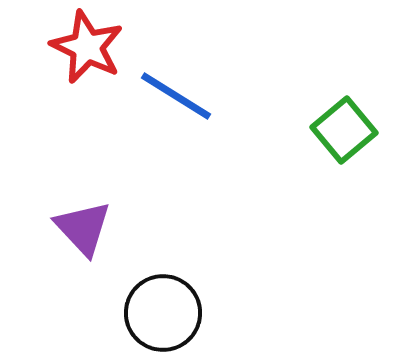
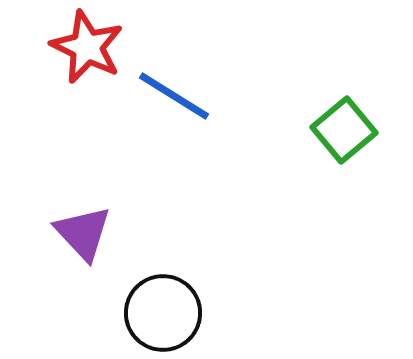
blue line: moved 2 px left
purple triangle: moved 5 px down
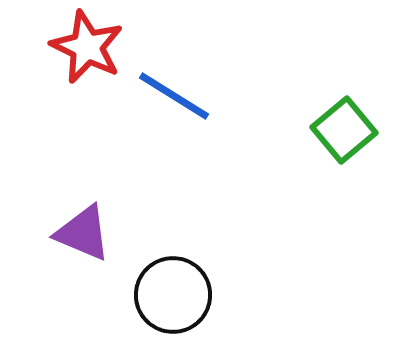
purple triangle: rotated 24 degrees counterclockwise
black circle: moved 10 px right, 18 px up
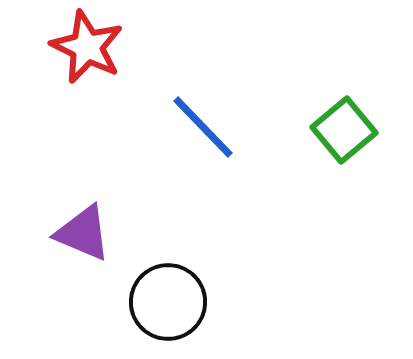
blue line: moved 29 px right, 31 px down; rotated 14 degrees clockwise
black circle: moved 5 px left, 7 px down
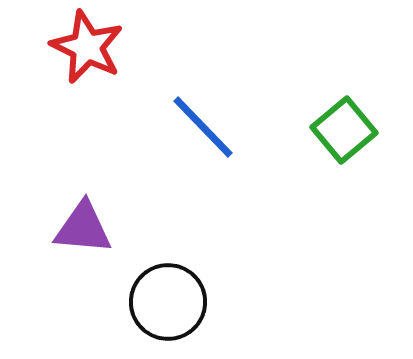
purple triangle: moved 5 px up; rotated 18 degrees counterclockwise
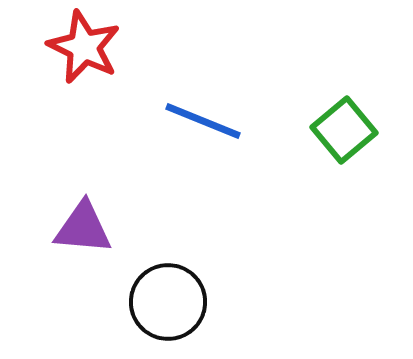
red star: moved 3 px left
blue line: moved 6 px up; rotated 24 degrees counterclockwise
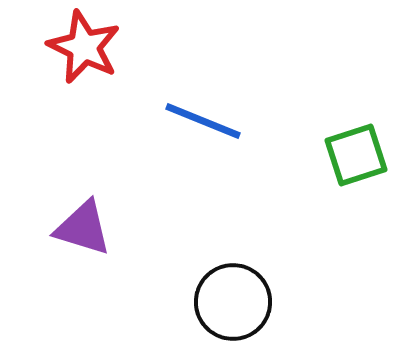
green square: moved 12 px right, 25 px down; rotated 22 degrees clockwise
purple triangle: rotated 12 degrees clockwise
black circle: moved 65 px right
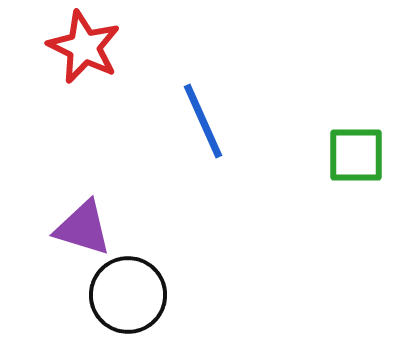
blue line: rotated 44 degrees clockwise
green square: rotated 18 degrees clockwise
black circle: moved 105 px left, 7 px up
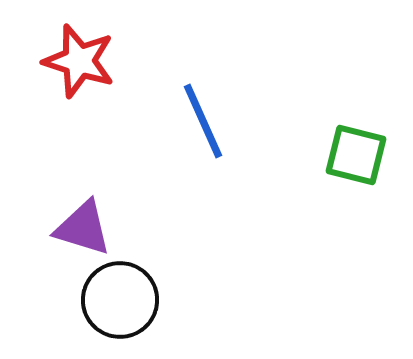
red star: moved 5 px left, 14 px down; rotated 8 degrees counterclockwise
green square: rotated 14 degrees clockwise
black circle: moved 8 px left, 5 px down
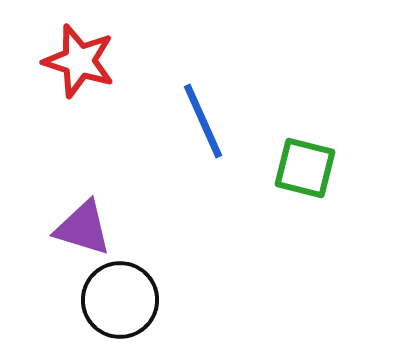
green square: moved 51 px left, 13 px down
